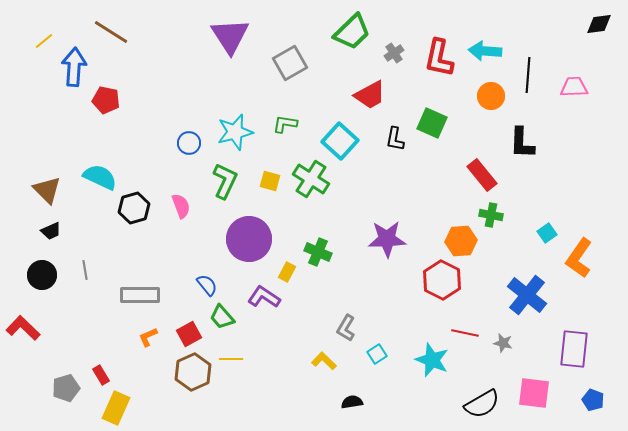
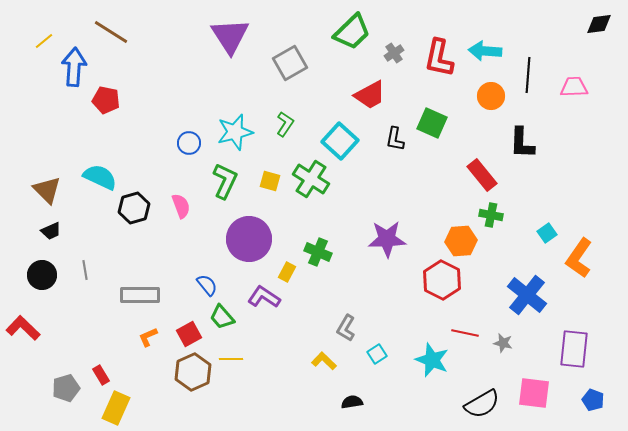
green L-shape at (285, 124): rotated 115 degrees clockwise
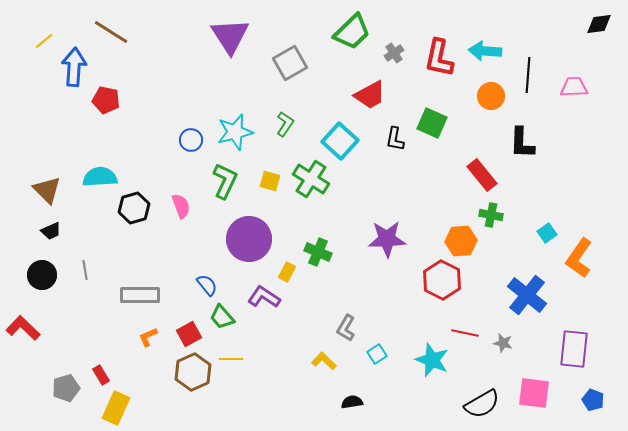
blue circle at (189, 143): moved 2 px right, 3 px up
cyan semicircle at (100, 177): rotated 28 degrees counterclockwise
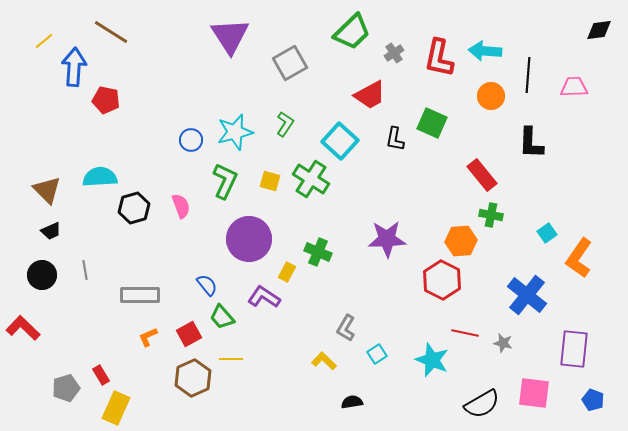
black diamond at (599, 24): moved 6 px down
black L-shape at (522, 143): moved 9 px right
brown hexagon at (193, 372): moved 6 px down
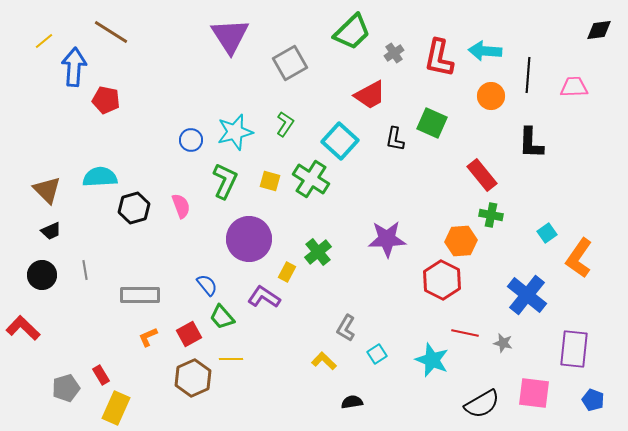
green cross at (318, 252): rotated 28 degrees clockwise
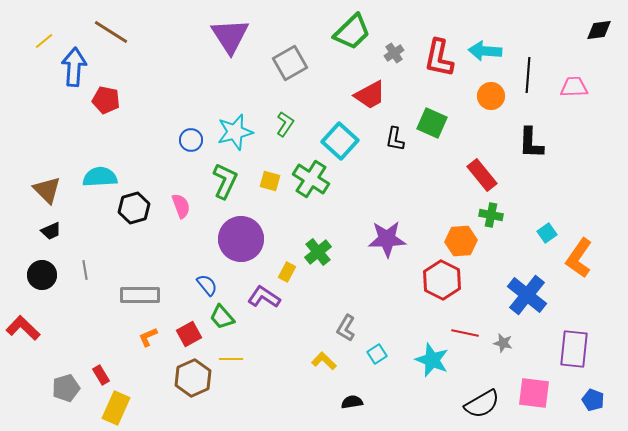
purple circle at (249, 239): moved 8 px left
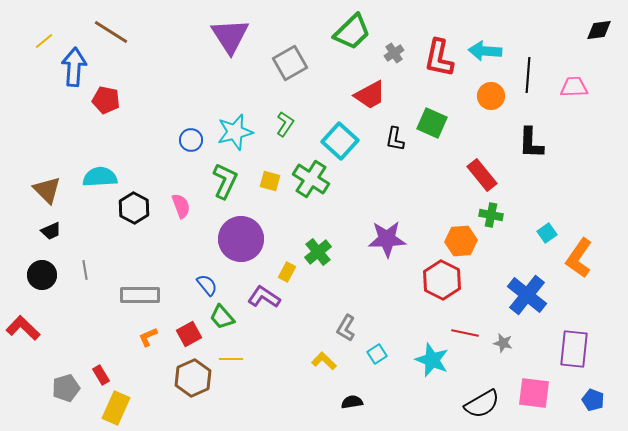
black hexagon at (134, 208): rotated 16 degrees counterclockwise
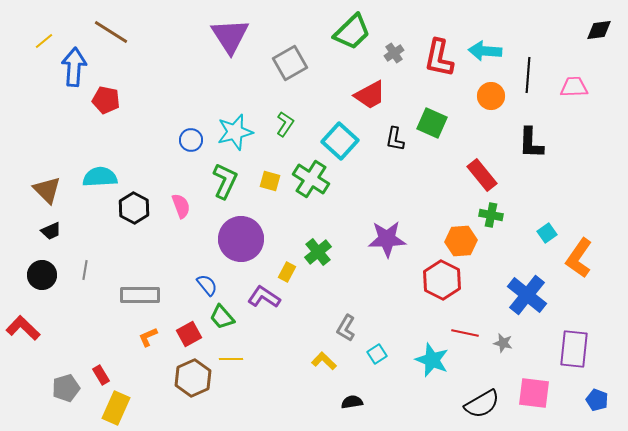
gray line at (85, 270): rotated 18 degrees clockwise
blue pentagon at (593, 400): moved 4 px right
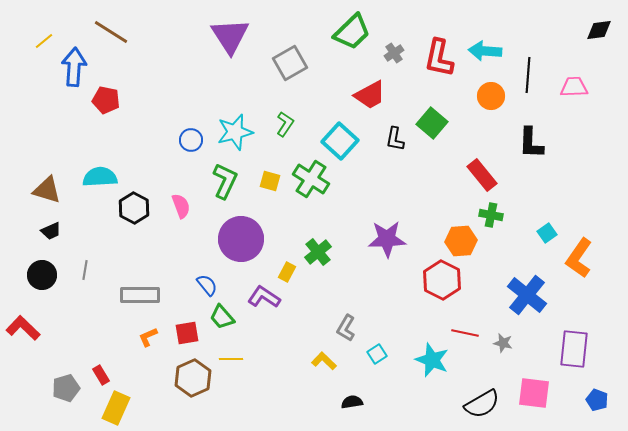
green square at (432, 123): rotated 16 degrees clockwise
brown triangle at (47, 190): rotated 28 degrees counterclockwise
red square at (189, 334): moved 2 px left, 1 px up; rotated 20 degrees clockwise
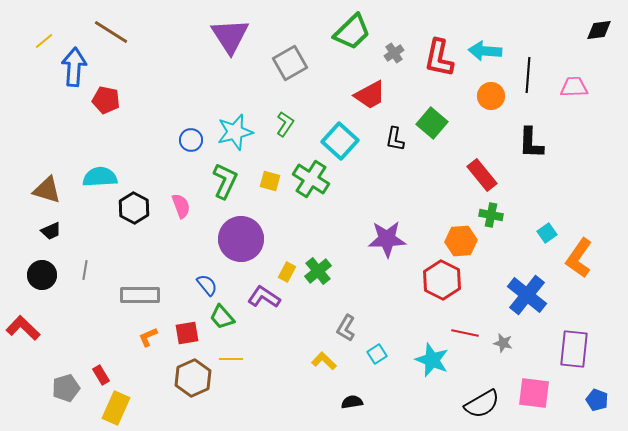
green cross at (318, 252): moved 19 px down
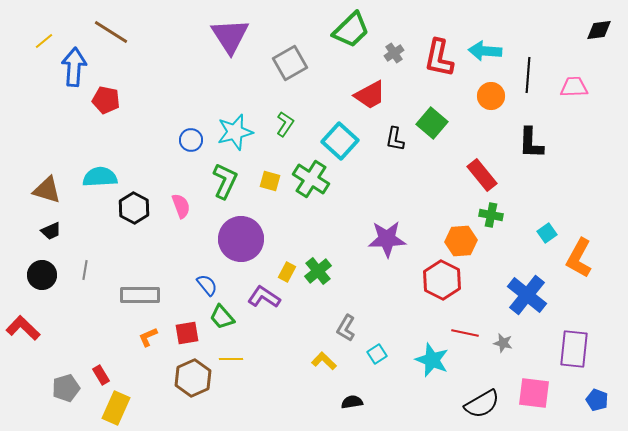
green trapezoid at (352, 32): moved 1 px left, 2 px up
orange L-shape at (579, 258): rotated 6 degrees counterclockwise
